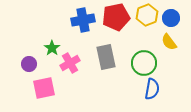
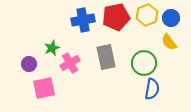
green star: rotated 14 degrees clockwise
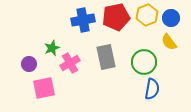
green circle: moved 1 px up
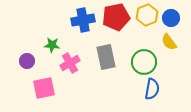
green star: moved 3 px up; rotated 28 degrees clockwise
purple circle: moved 2 px left, 3 px up
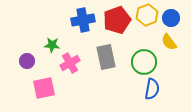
red pentagon: moved 1 px right, 3 px down; rotated 8 degrees counterclockwise
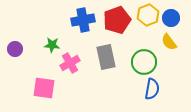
yellow hexagon: moved 1 px right
purple circle: moved 12 px left, 12 px up
pink square: rotated 20 degrees clockwise
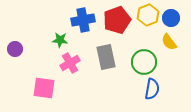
green star: moved 8 px right, 5 px up
